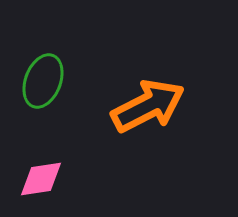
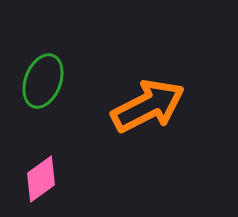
pink diamond: rotated 27 degrees counterclockwise
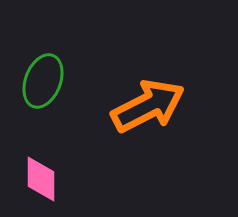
pink diamond: rotated 54 degrees counterclockwise
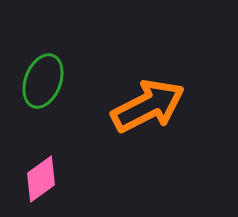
pink diamond: rotated 54 degrees clockwise
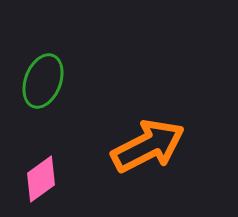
orange arrow: moved 40 px down
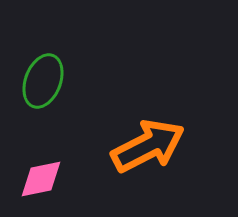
pink diamond: rotated 24 degrees clockwise
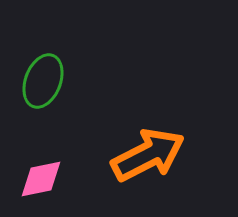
orange arrow: moved 9 px down
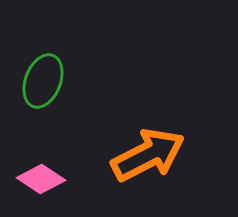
pink diamond: rotated 45 degrees clockwise
